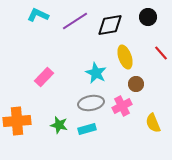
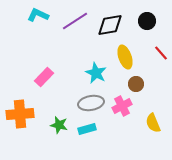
black circle: moved 1 px left, 4 px down
orange cross: moved 3 px right, 7 px up
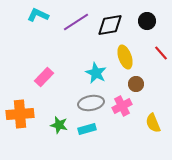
purple line: moved 1 px right, 1 px down
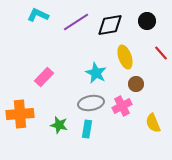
cyan rectangle: rotated 66 degrees counterclockwise
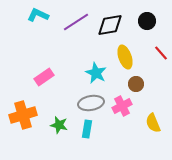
pink rectangle: rotated 12 degrees clockwise
orange cross: moved 3 px right, 1 px down; rotated 12 degrees counterclockwise
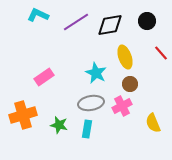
brown circle: moved 6 px left
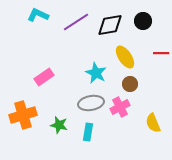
black circle: moved 4 px left
red line: rotated 49 degrees counterclockwise
yellow ellipse: rotated 15 degrees counterclockwise
pink cross: moved 2 px left, 1 px down
cyan rectangle: moved 1 px right, 3 px down
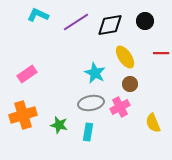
black circle: moved 2 px right
cyan star: moved 1 px left
pink rectangle: moved 17 px left, 3 px up
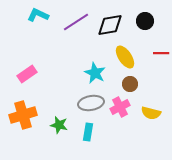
yellow semicircle: moved 2 px left, 10 px up; rotated 54 degrees counterclockwise
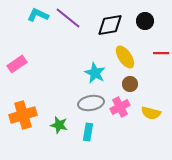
purple line: moved 8 px left, 4 px up; rotated 72 degrees clockwise
pink rectangle: moved 10 px left, 10 px up
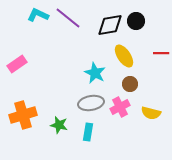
black circle: moved 9 px left
yellow ellipse: moved 1 px left, 1 px up
